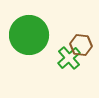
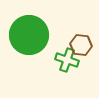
green cross: moved 2 px left, 2 px down; rotated 30 degrees counterclockwise
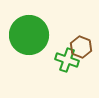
brown hexagon: moved 2 px down; rotated 15 degrees clockwise
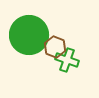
brown hexagon: moved 26 px left
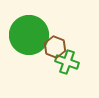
green cross: moved 2 px down
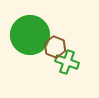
green circle: moved 1 px right
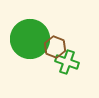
green circle: moved 4 px down
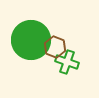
green circle: moved 1 px right, 1 px down
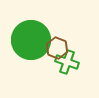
brown hexagon: moved 2 px right, 1 px down
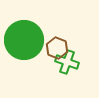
green circle: moved 7 px left
